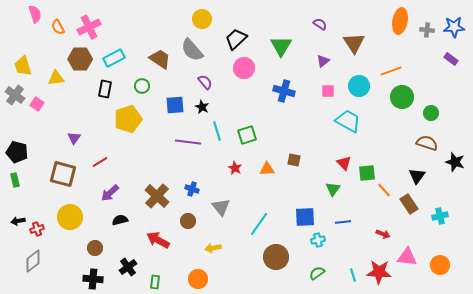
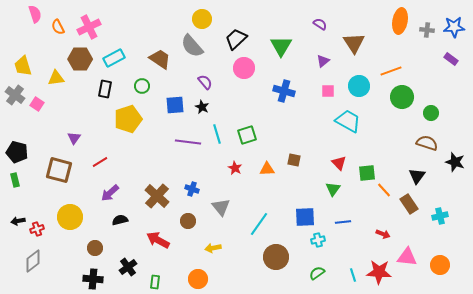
gray semicircle at (192, 50): moved 4 px up
cyan line at (217, 131): moved 3 px down
red triangle at (344, 163): moved 5 px left
brown square at (63, 174): moved 4 px left, 4 px up
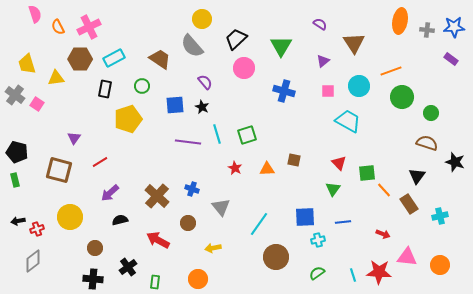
yellow trapezoid at (23, 66): moved 4 px right, 2 px up
brown circle at (188, 221): moved 2 px down
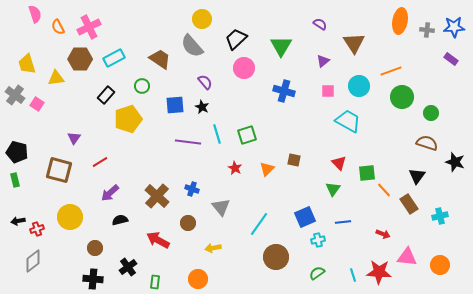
black rectangle at (105, 89): moved 1 px right, 6 px down; rotated 30 degrees clockwise
orange triangle at (267, 169): rotated 42 degrees counterclockwise
blue square at (305, 217): rotated 20 degrees counterclockwise
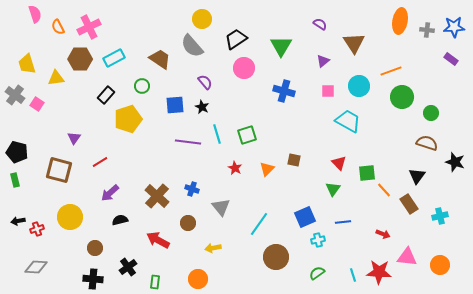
black trapezoid at (236, 39): rotated 10 degrees clockwise
gray diamond at (33, 261): moved 3 px right, 6 px down; rotated 40 degrees clockwise
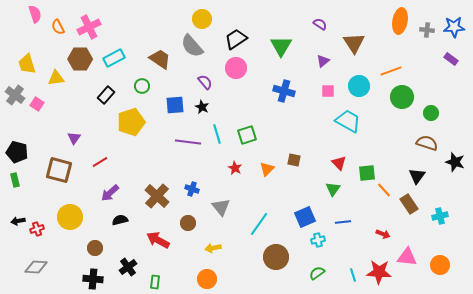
pink circle at (244, 68): moved 8 px left
yellow pentagon at (128, 119): moved 3 px right, 3 px down
orange circle at (198, 279): moved 9 px right
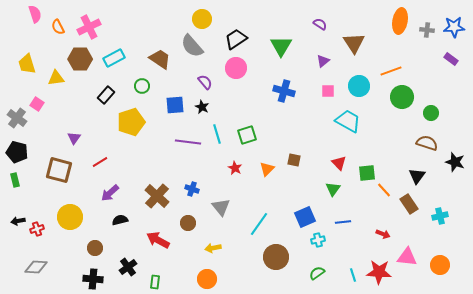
gray cross at (15, 95): moved 2 px right, 23 px down
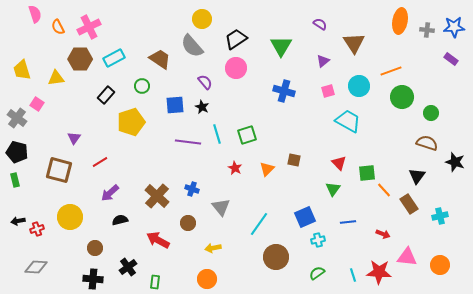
yellow trapezoid at (27, 64): moved 5 px left, 6 px down
pink square at (328, 91): rotated 16 degrees counterclockwise
blue line at (343, 222): moved 5 px right
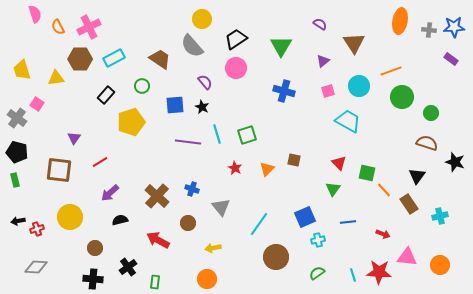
gray cross at (427, 30): moved 2 px right
brown square at (59, 170): rotated 8 degrees counterclockwise
green square at (367, 173): rotated 18 degrees clockwise
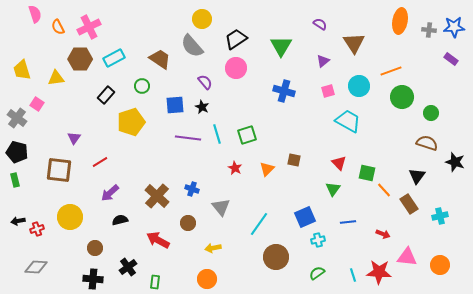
purple line at (188, 142): moved 4 px up
